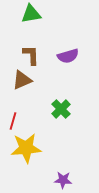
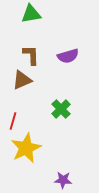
yellow star: rotated 20 degrees counterclockwise
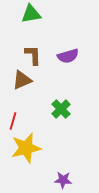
brown L-shape: moved 2 px right
yellow star: rotated 12 degrees clockwise
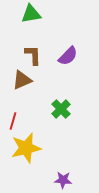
purple semicircle: rotated 30 degrees counterclockwise
